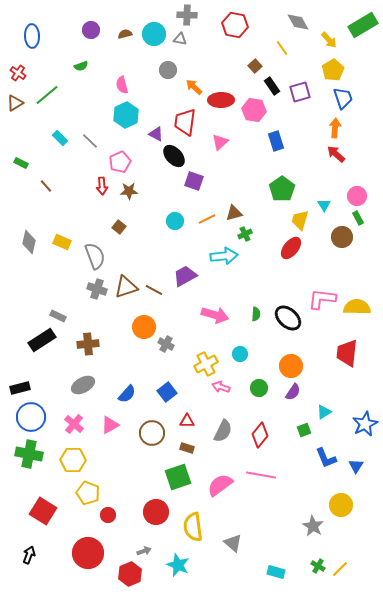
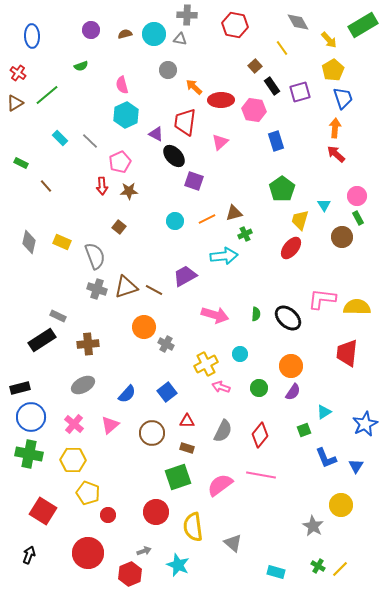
pink triangle at (110, 425): rotated 12 degrees counterclockwise
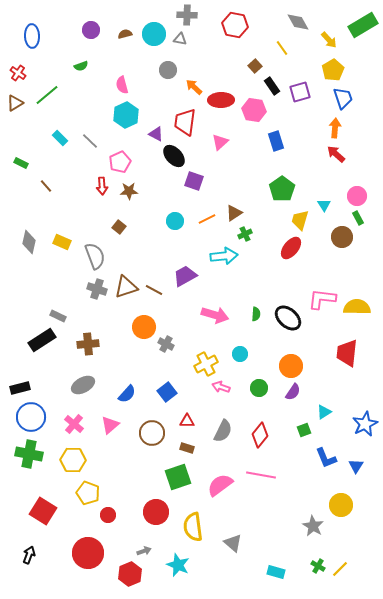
brown triangle at (234, 213): rotated 18 degrees counterclockwise
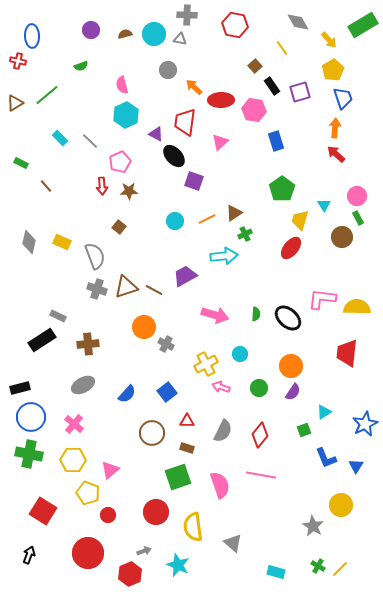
red cross at (18, 73): moved 12 px up; rotated 21 degrees counterclockwise
pink triangle at (110, 425): moved 45 px down
pink semicircle at (220, 485): rotated 108 degrees clockwise
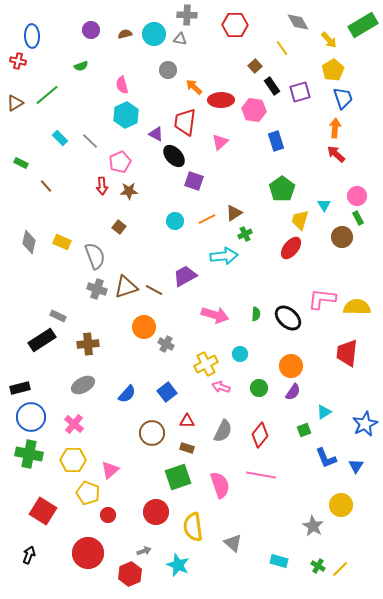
red hexagon at (235, 25): rotated 10 degrees counterclockwise
cyan rectangle at (276, 572): moved 3 px right, 11 px up
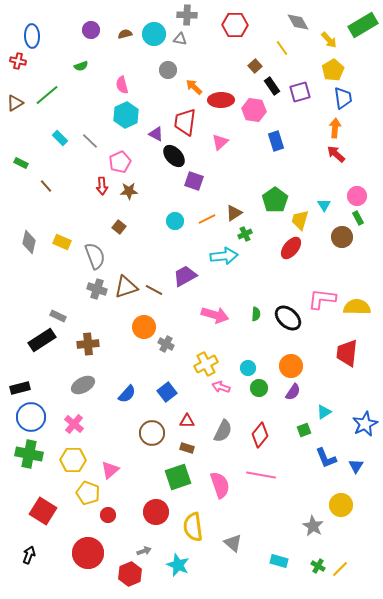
blue trapezoid at (343, 98): rotated 10 degrees clockwise
green pentagon at (282, 189): moved 7 px left, 11 px down
cyan circle at (240, 354): moved 8 px right, 14 px down
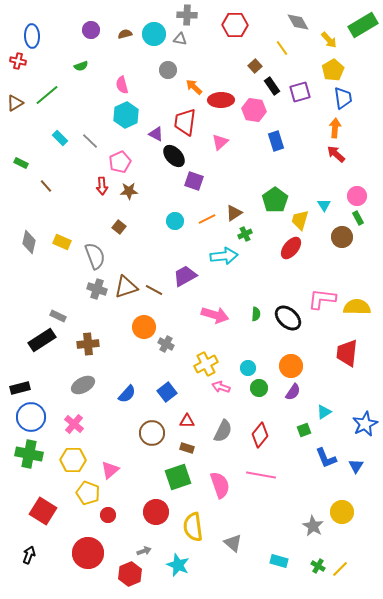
yellow circle at (341, 505): moved 1 px right, 7 px down
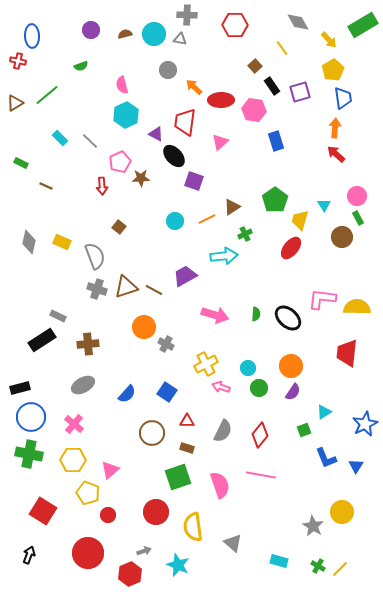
brown line at (46, 186): rotated 24 degrees counterclockwise
brown star at (129, 191): moved 12 px right, 13 px up
brown triangle at (234, 213): moved 2 px left, 6 px up
blue square at (167, 392): rotated 18 degrees counterclockwise
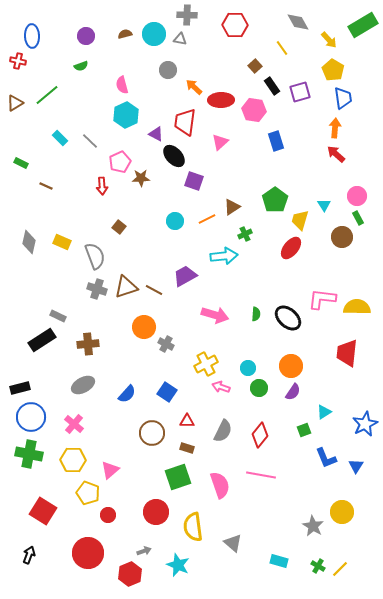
purple circle at (91, 30): moved 5 px left, 6 px down
yellow pentagon at (333, 70): rotated 10 degrees counterclockwise
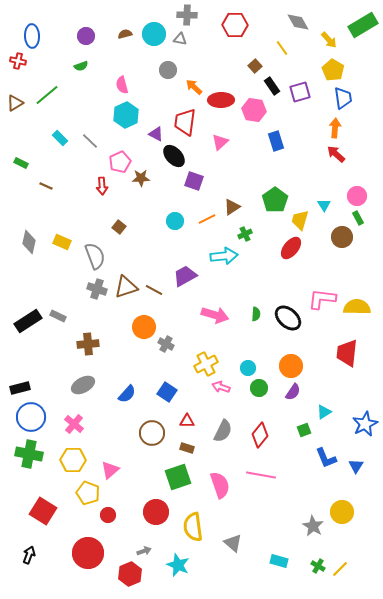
black rectangle at (42, 340): moved 14 px left, 19 px up
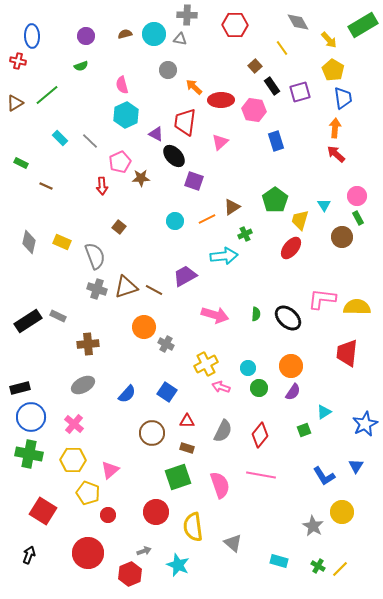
blue L-shape at (326, 458): moved 2 px left, 18 px down; rotated 10 degrees counterclockwise
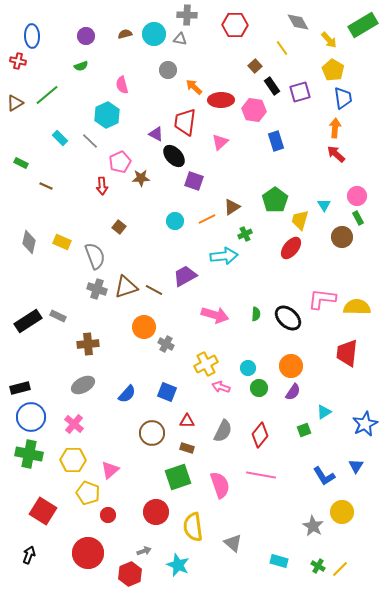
cyan hexagon at (126, 115): moved 19 px left
blue square at (167, 392): rotated 12 degrees counterclockwise
